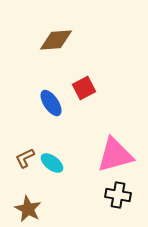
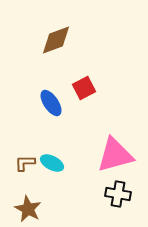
brown diamond: rotated 16 degrees counterclockwise
brown L-shape: moved 5 px down; rotated 25 degrees clockwise
cyan ellipse: rotated 10 degrees counterclockwise
black cross: moved 1 px up
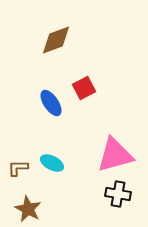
brown L-shape: moved 7 px left, 5 px down
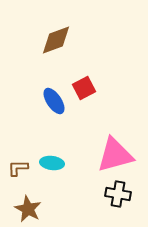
blue ellipse: moved 3 px right, 2 px up
cyan ellipse: rotated 20 degrees counterclockwise
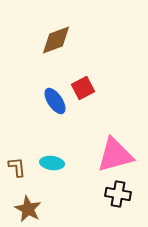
red square: moved 1 px left
blue ellipse: moved 1 px right
brown L-shape: moved 1 px left, 1 px up; rotated 85 degrees clockwise
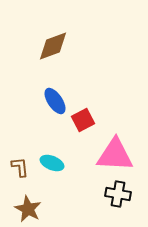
brown diamond: moved 3 px left, 6 px down
red square: moved 32 px down
pink triangle: rotated 18 degrees clockwise
cyan ellipse: rotated 15 degrees clockwise
brown L-shape: moved 3 px right
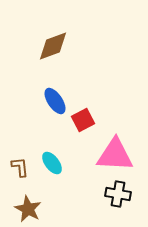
cyan ellipse: rotated 30 degrees clockwise
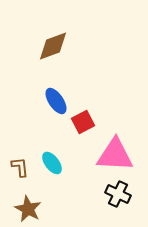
blue ellipse: moved 1 px right
red square: moved 2 px down
black cross: rotated 15 degrees clockwise
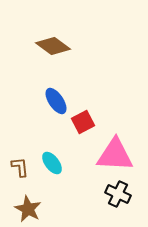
brown diamond: rotated 56 degrees clockwise
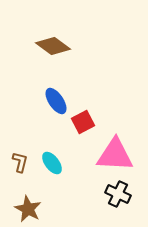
brown L-shape: moved 5 px up; rotated 20 degrees clockwise
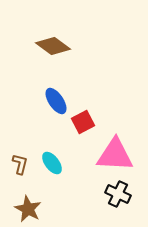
brown L-shape: moved 2 px down
